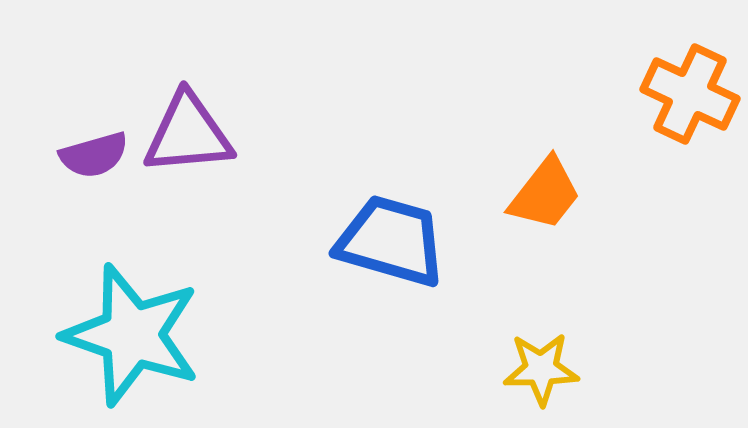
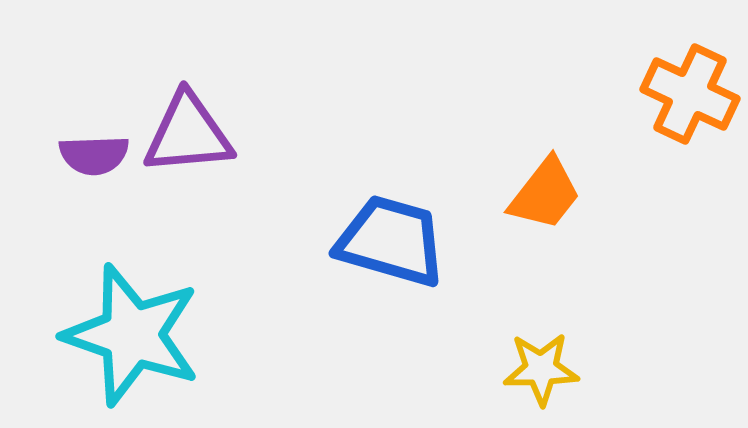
purple semicircle: rotated 14 degrees clockwise
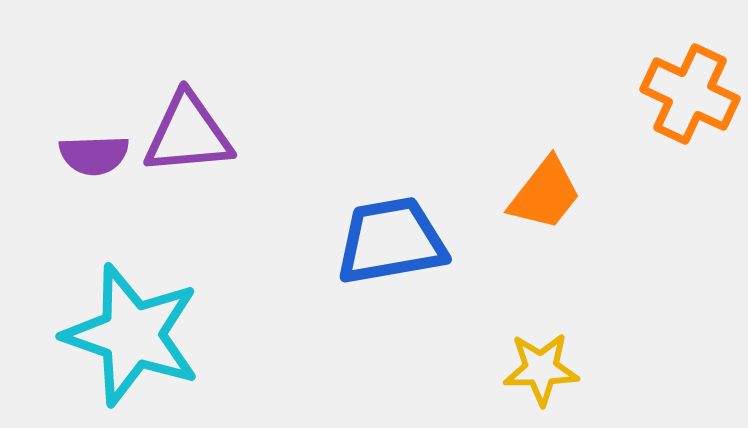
blue trapezoid: rotated 26 degrees counterclockwise
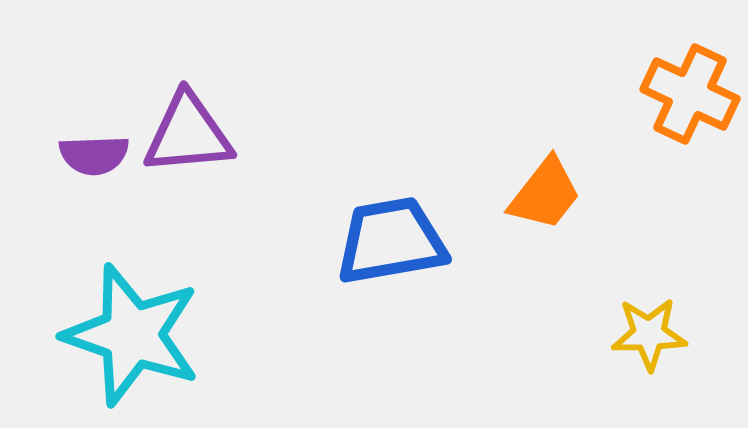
yellow star: moved 108 px right, 35 px up
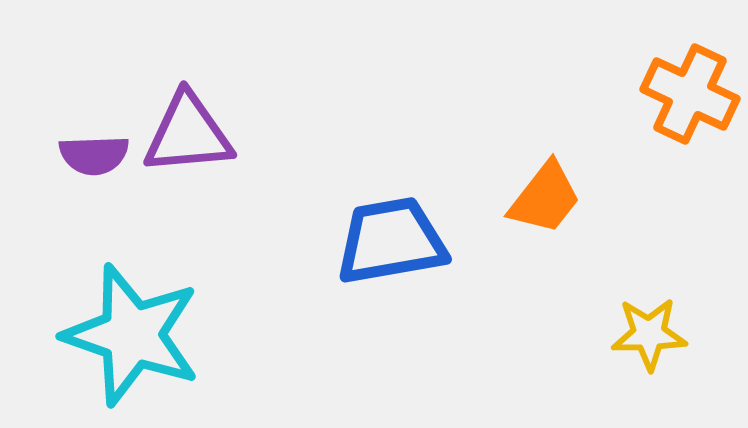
orange trapezoid: moved 4 px down
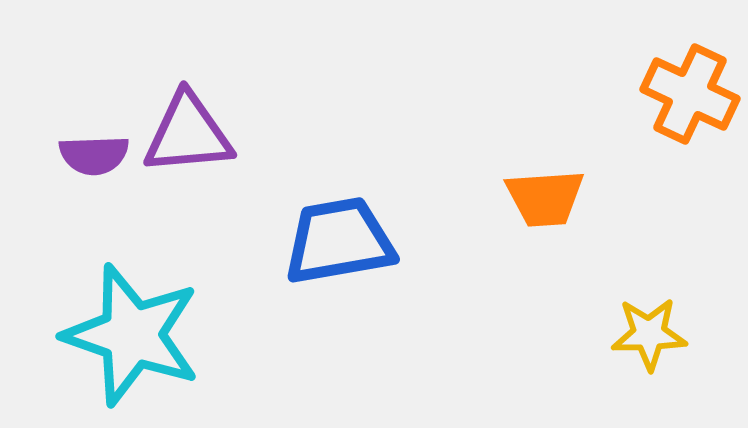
orange trapezoid: rotated 48 degrees clockwise
blue trapezoid: moved 52 px left
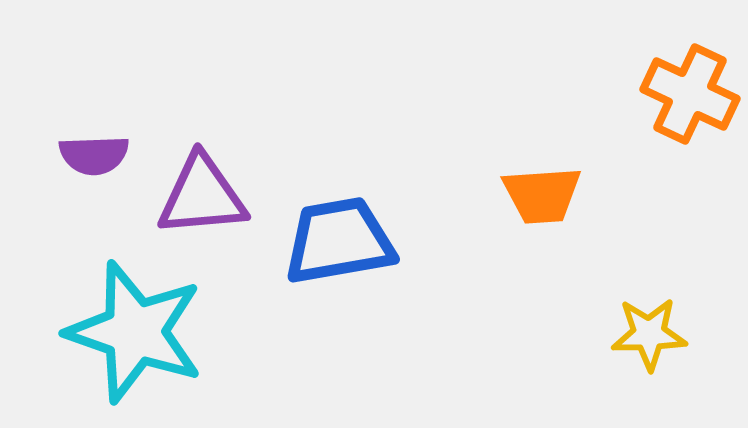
purple triangle: moved 14 px right, 62 px down
orange trapezoid: moved 3 px left, 3 px up
cyan star: moved 3 px right, 3 px up
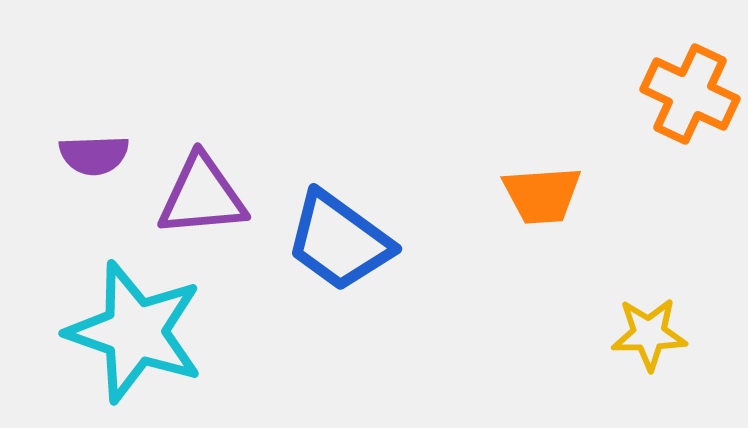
blue trapezoid: rotated 134 degrees counterclockwise
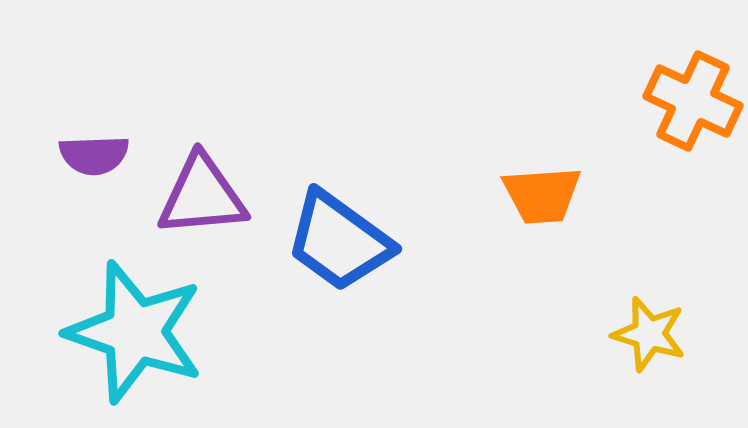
orange cross: moved 3 px right, 7 px down
yellow star: rotated 18 degrees clockwise
